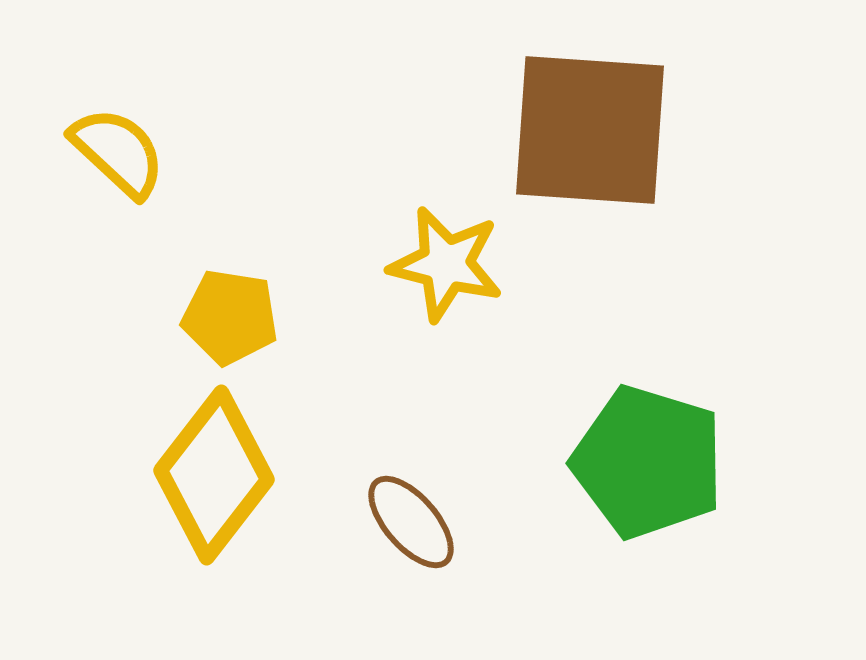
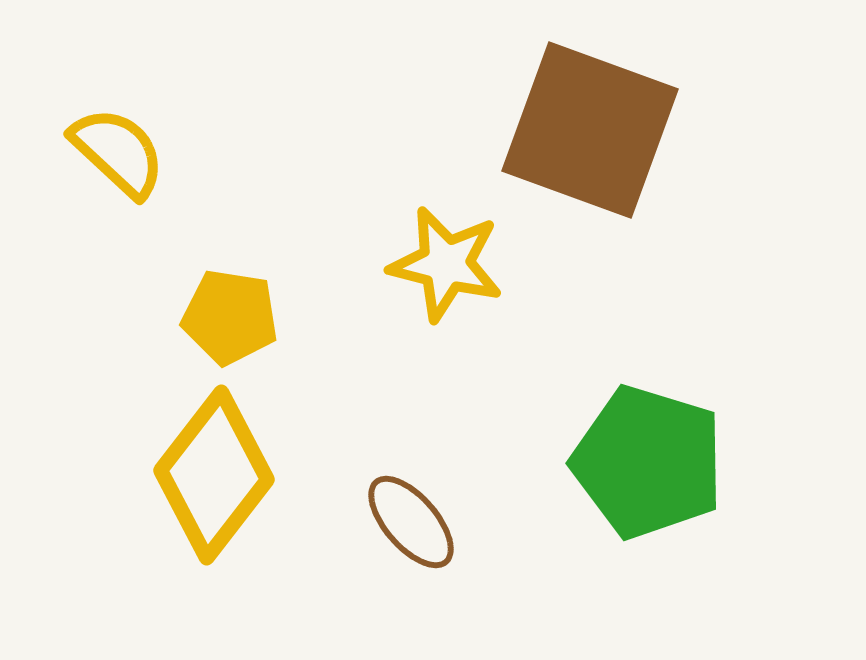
brown square: rotated 16 degrees clockwise
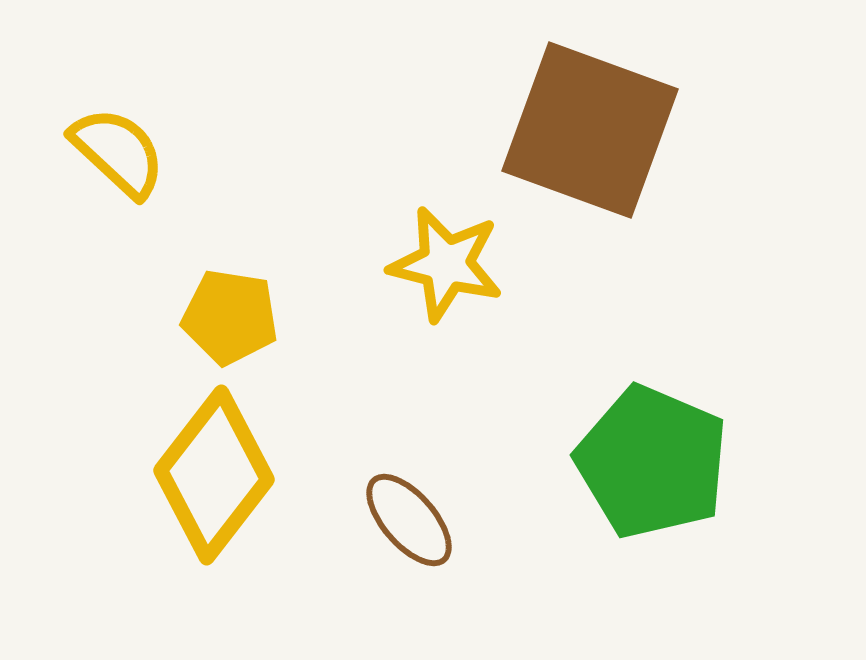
green pentagon: moved 4 px right; rotated 6 degrees clockwise
brown ellipse: moved 2 px left, 2 px up
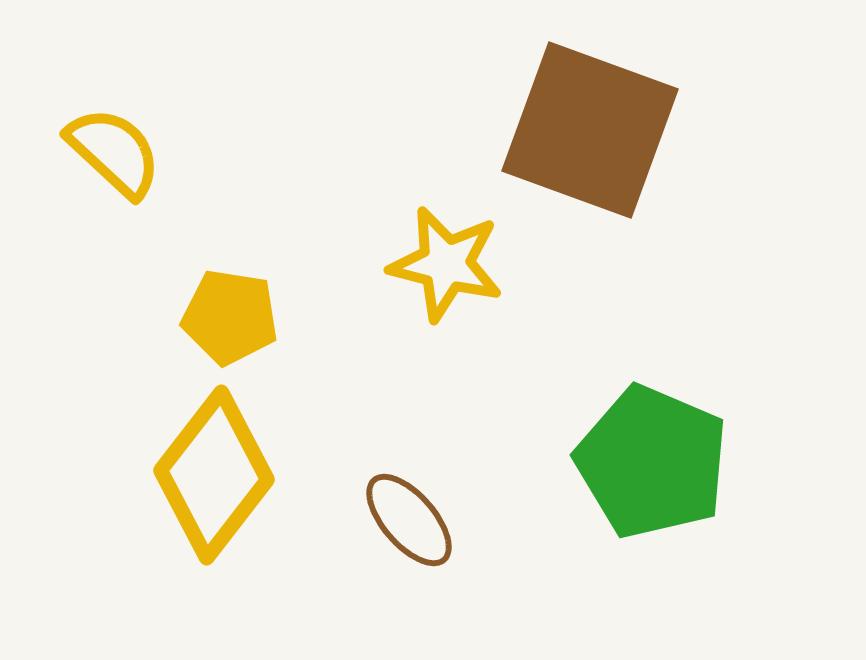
yellow semicircle: moved 4 px left
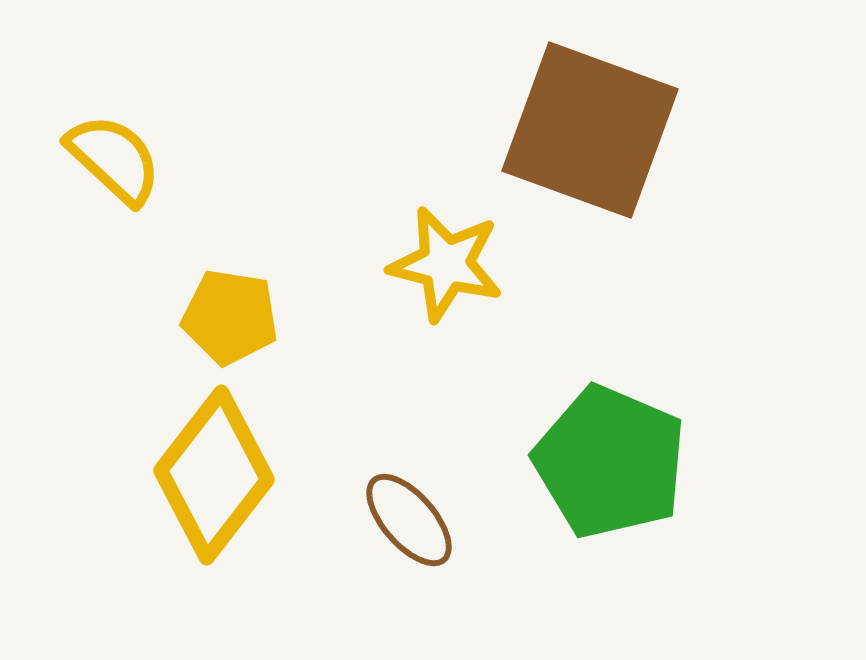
yellow semicircle: moved 7 px down
green pentagon: moved 42 px left
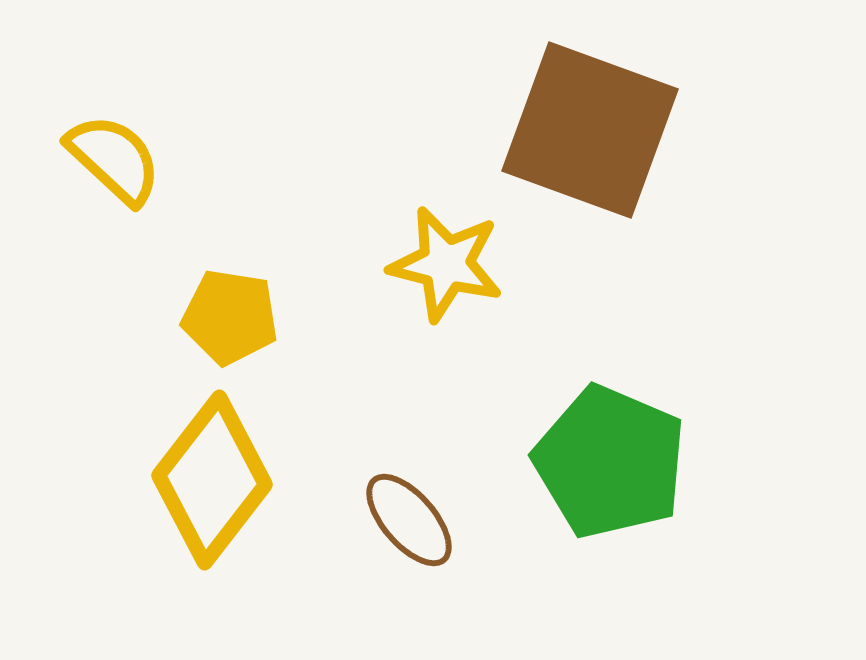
yellow diamond: moved 2 px left, 5 px down
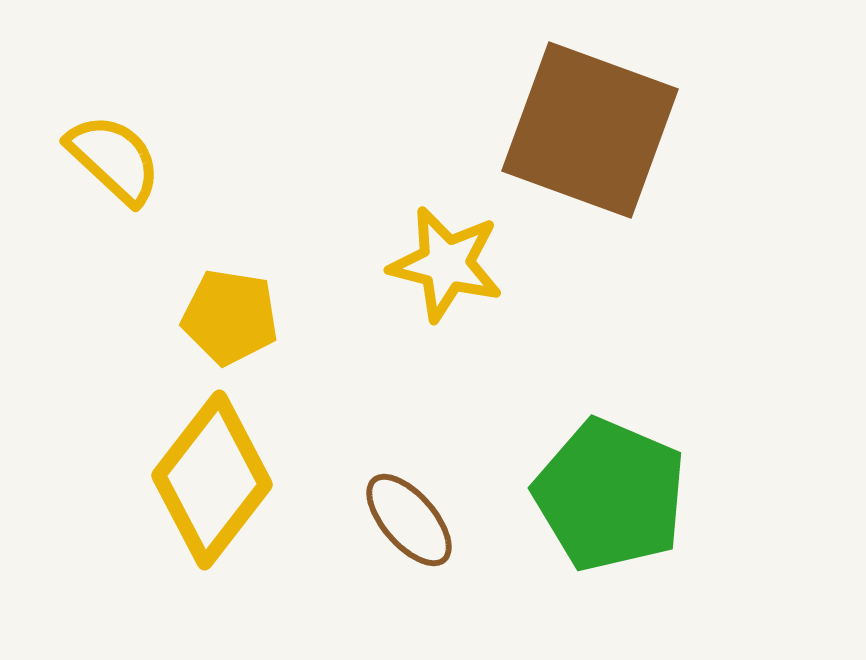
green pentagon: moved 33 px down
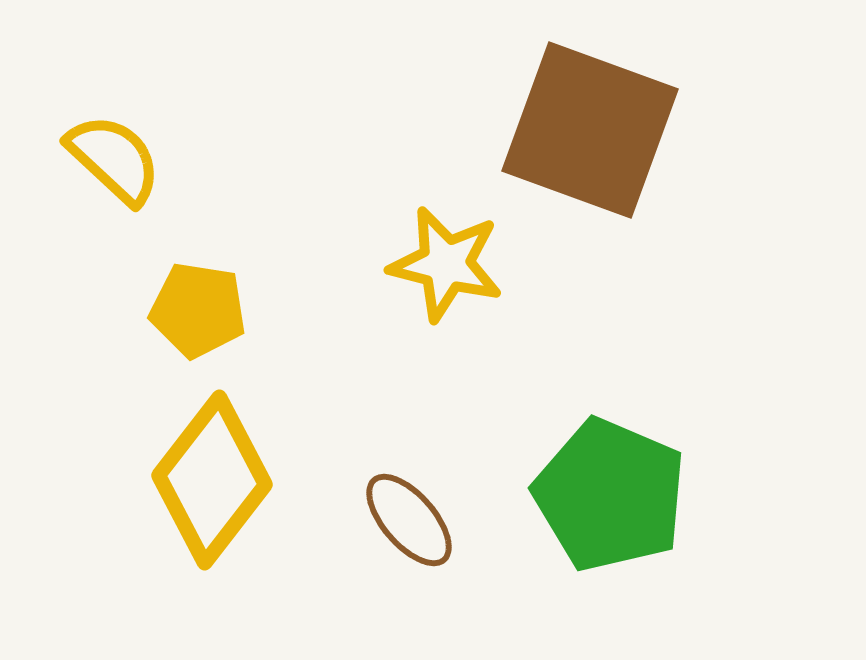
yellow pentagon: moved 32 px left, 7 px up
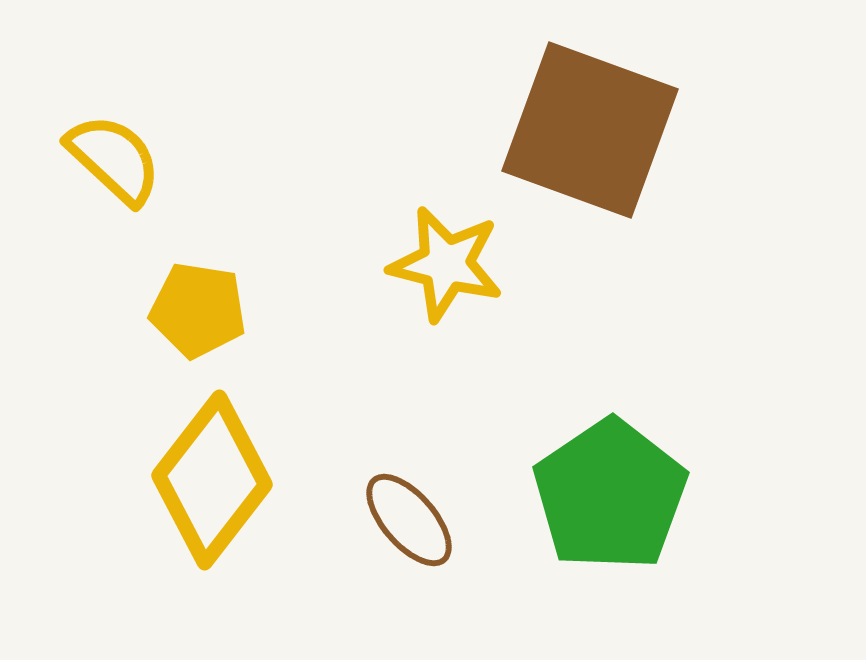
green pentagon: rotated 15 degrees clockwise
